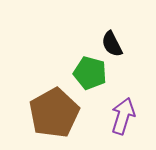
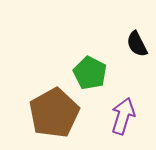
black semicircle: moved 25 px right
green pentagon: rotated 12 degrees clockwise
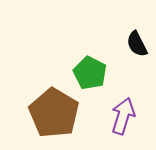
brown pentagon: rotated 12 degrees counterclockwise
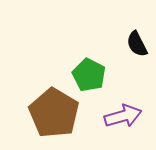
green pentagon: moved 1 px left, 2 px down
purple arrow: rotated 57 degrees clockwise
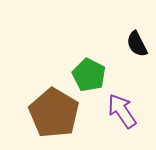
purple arrow: moved 1 px left, 5 px up; rotated 108 degrees counterclockwise
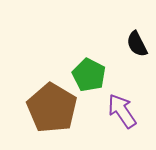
brown pentagon: moved 2 px left, 5 px up
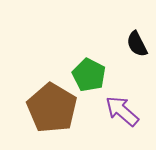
purple arrow: rotated 15 degrees counterclockwise
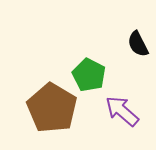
black semicircle: moved 1 px right
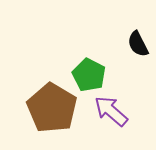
purple arrow: moved 11 px left
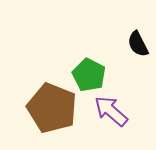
brown pentagon: rotated 9 degrees counterclockwise
